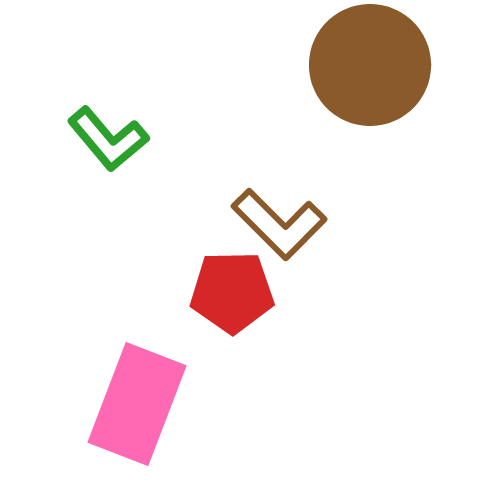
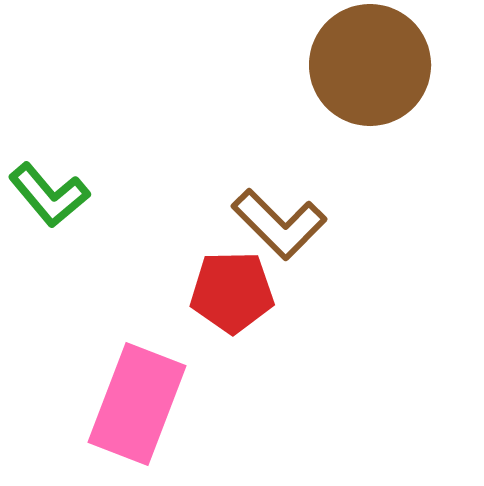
green L-shape: moved 59 px left, 56 px down
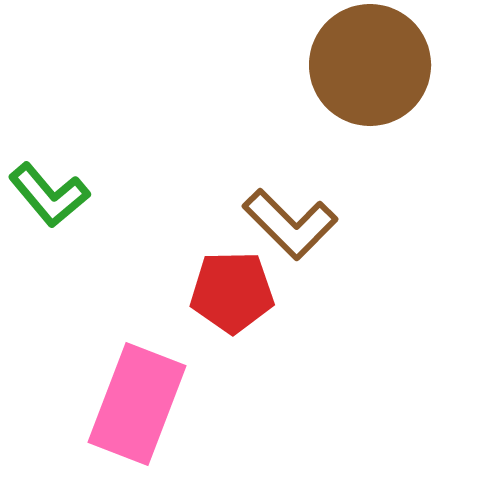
brown L-shape: moved 11 px right
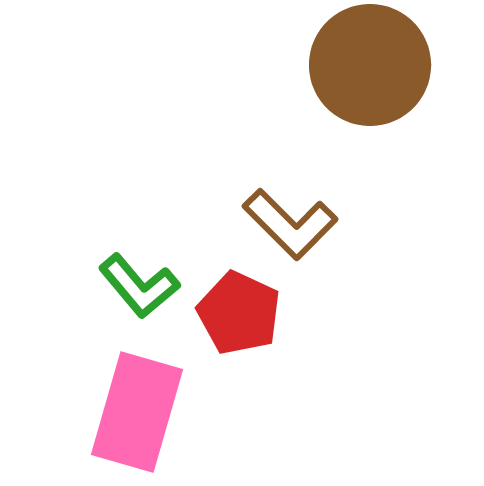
green L-shape: moved 90 px right, 91 px down
red pentagon: moved 7 px right, 21 px down; rotated 26 degrees clockwise
pink rectangle: moved 8 px down; rotated 5 degrees counterclockwise
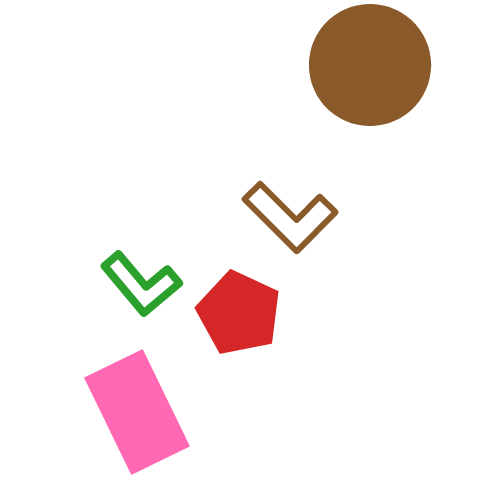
brown L-shape: moved 7 px up
green L-shape: moved 2 px right, 2 px up
pink rectangle: rotated 42 degrees counterclockwise
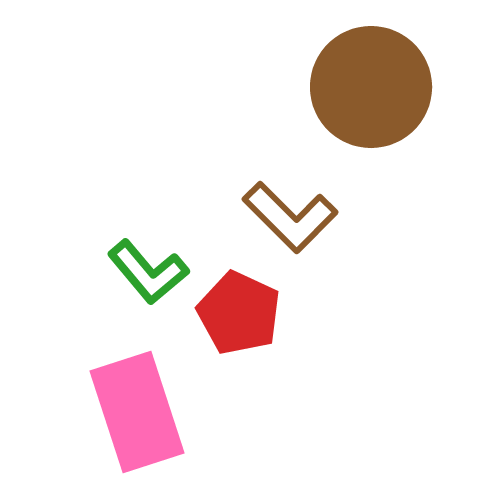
brown circle: moved 1 px right, 22 px down
green L-shape: moved 7 px right, 12 px up
pink rectangle: rotated 8 degrees clockwise
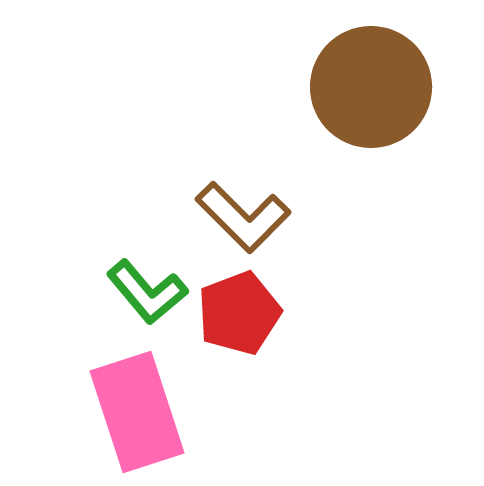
brown L-shape: moved 47 px left
green L-shape: moved 1 px left, 20 px down
red pentagon: rotated 26 degrees clockwise
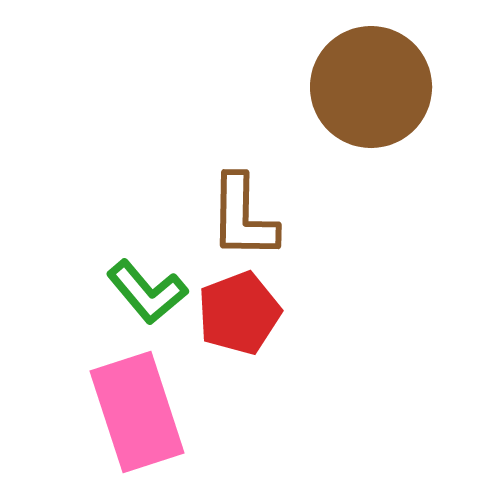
brown L-shape: rotated 46 degrees clockwise
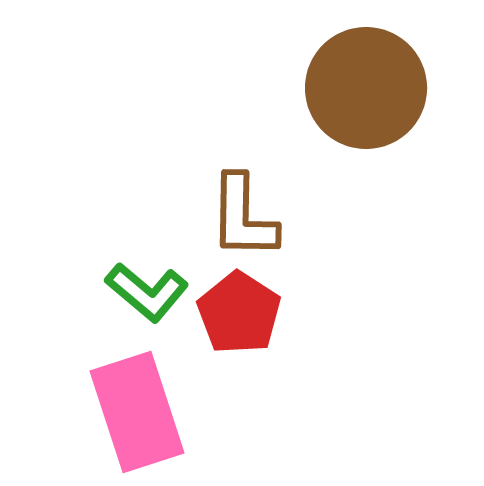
brown circle: moved 5 px left, 1 px down
green L-shape: rotated 10 degrees counterclockwise
red pentagon: rotated 18 degrees counterclockwise
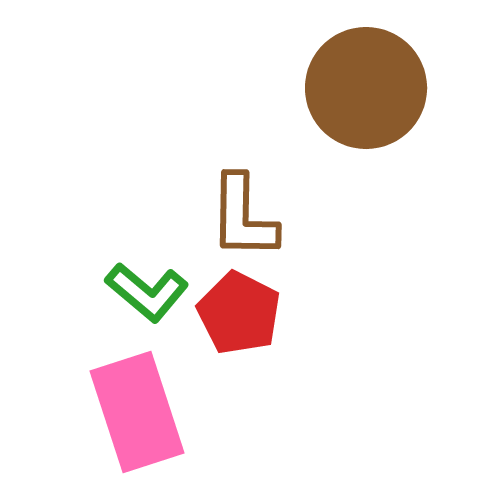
red pentagon: rotated 6 degrees counterclockwise
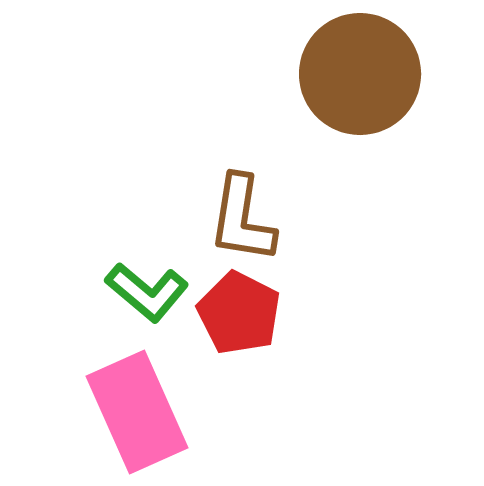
brown circle: moved 6 px left, 14 px up
brown L-shape: moved 1 px left, 2 px down; rotated 8 degrees clockwise
pink rectangle: rotated 6 degrees counterclockwise
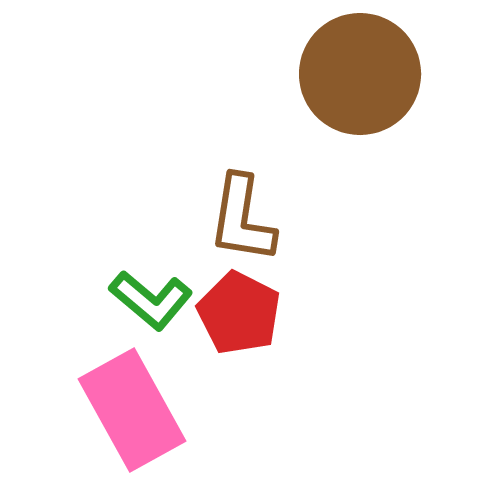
green L-shape: moved 4 px right, 8 px down
pink rectangle: moved 5 px left, 2 px up; rotated 5 degrees counterclockwise
